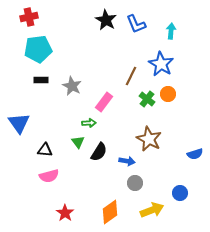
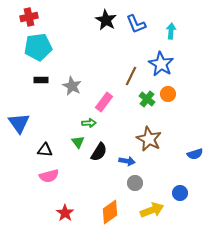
cyan pentagon: moved 2 px up
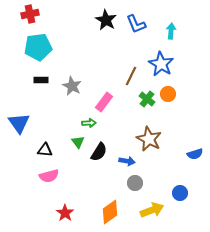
red cross: moved 1 px right, 3 px up
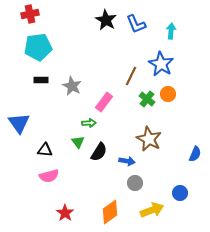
blue semicircle: rotated 49 degrees counterclockwise
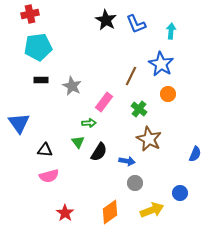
green cross: moved 8 px left, 10 px down
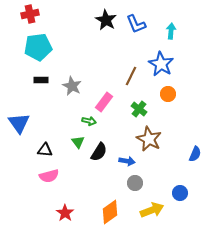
green arrow: moved 2 px up; rotated 16 degrees clockwise
